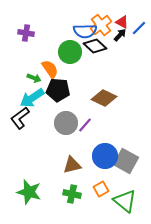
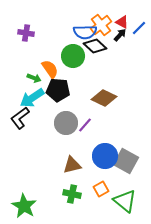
blue semicircle: moved 1 px down
green circle: moved 3 px right, 4 px down
green star: moved 5 px left, 14 px down; rotated 15 degrees clockwise
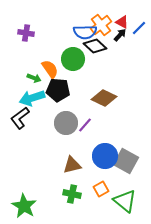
green circle: moved 3 px down
cyan arrow: rotated 15 degrees clockwise
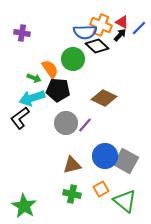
orange cross: rotated 30 degrees counterclockwise
purple cross: moved 4 px left
black diamond: moved 2 px right
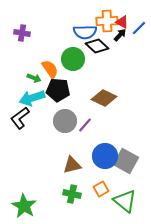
orange cross: moved 6 px right, 4 px up; rotated 25 degrees counterclockwise
gray circle: moved 1 px left, 2 px up
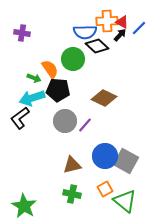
orange square: moved 4 px right
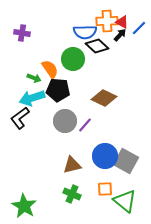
orange square: rotated 28 degrees clockwise
green cross: rotated 12 degrees clockwise
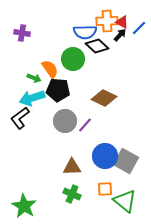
brown triangle: moved 2 px down; rotated 12 degrees clockwise
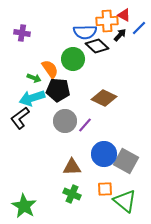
red triangle: moved 2 px right, 7 px up
blue circle: moved 1 px left, 2 px up
